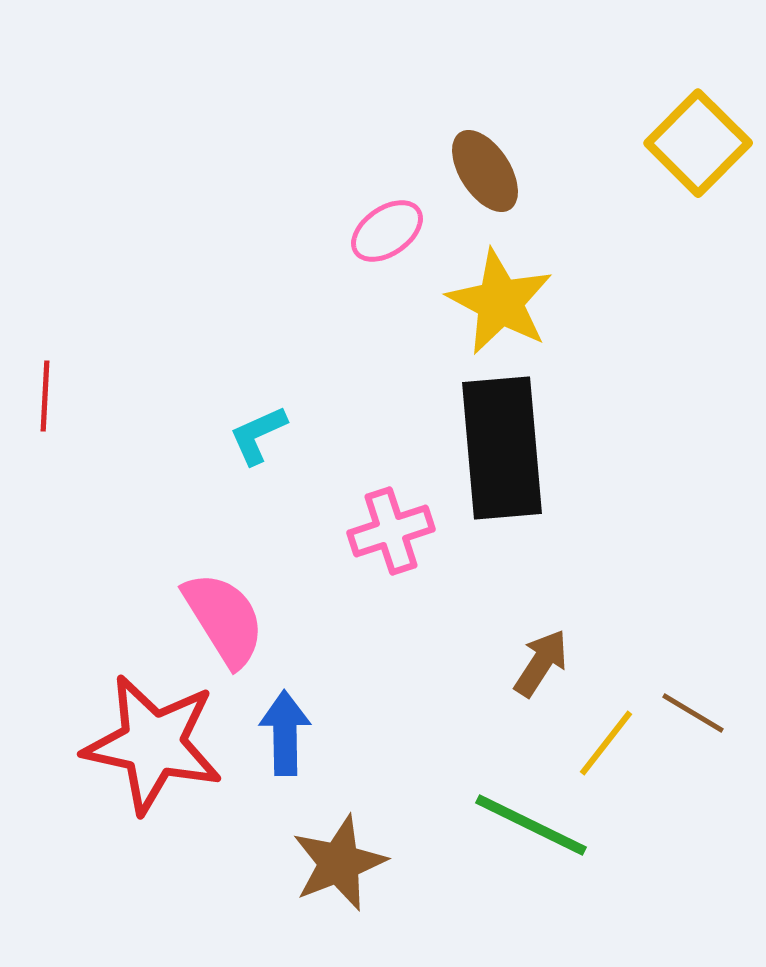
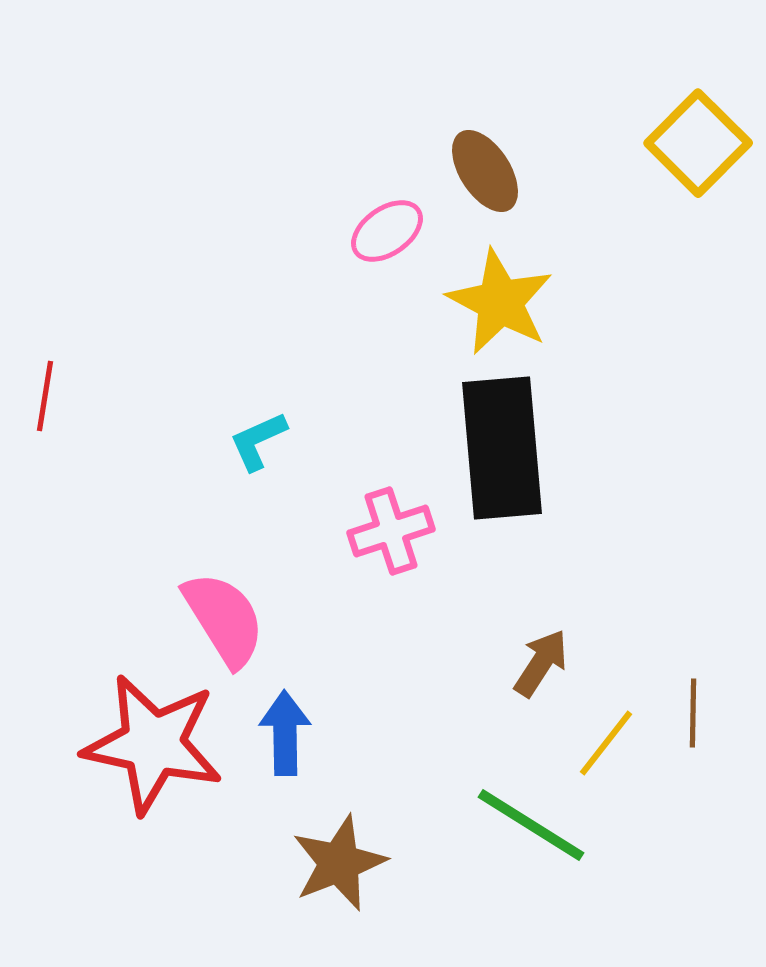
red line: rotated 6 degrees clockwise
cyan L-shape: moved 6 px down
brown line: rotated 60 degrees clockwise
green line: rotated 6 degrees clockwise
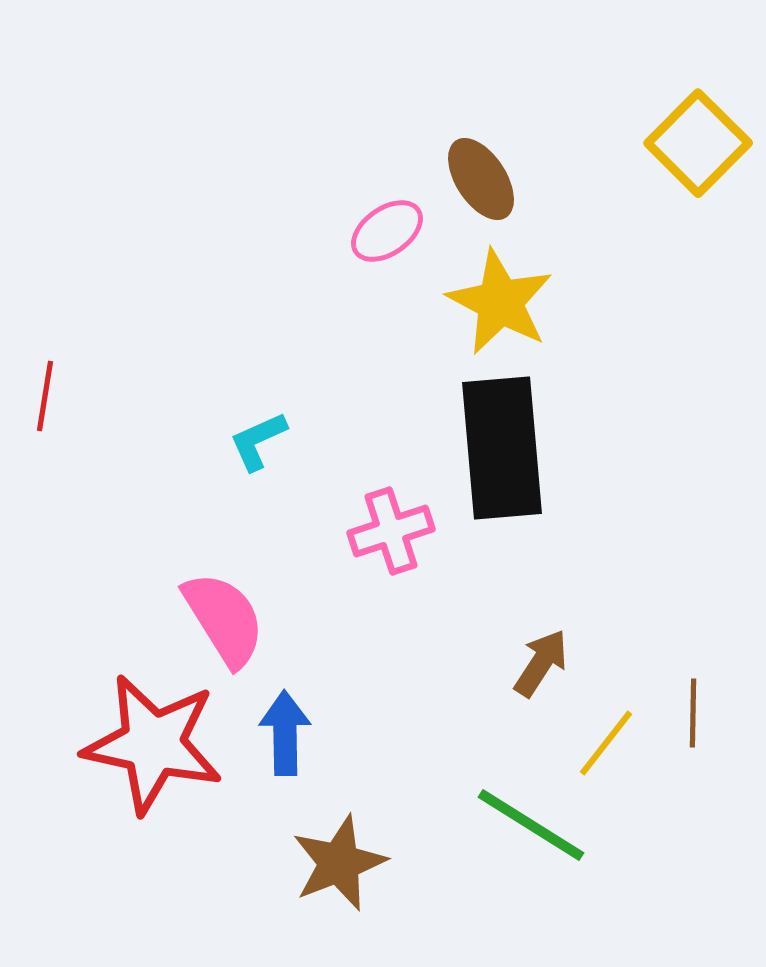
brown ellipse: moved 4 px left, 8 px down
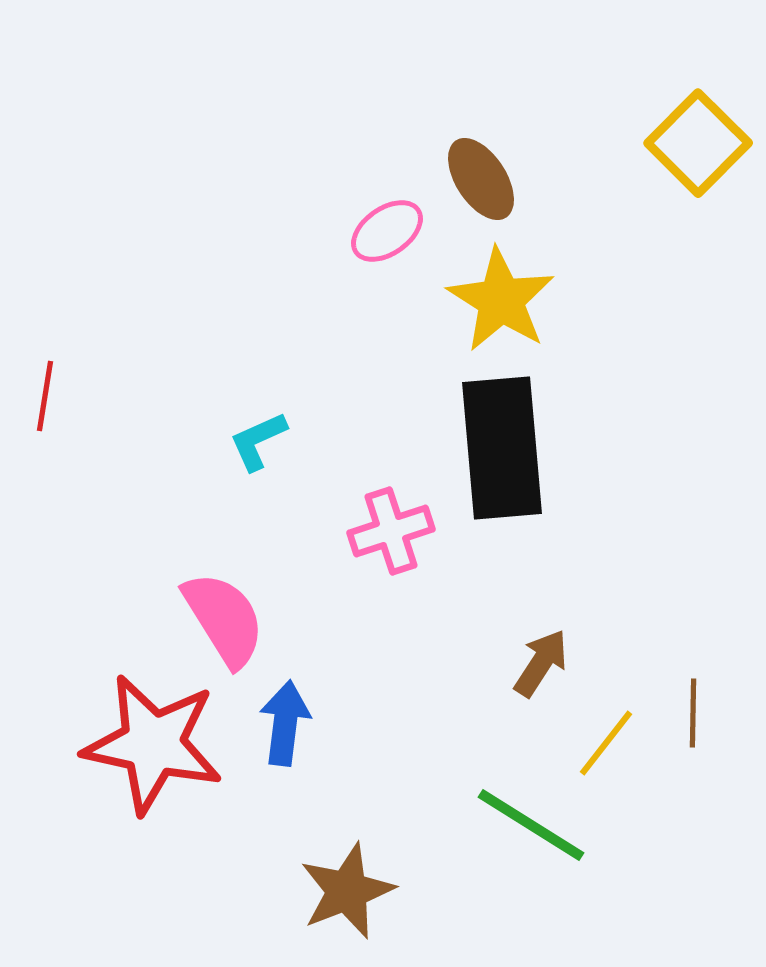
yellow star: moved 1 px right, 2 px up; rotated 4 degrees clockwise
blue arrow: moved 10 px up; rotated 8 degrees clockwise
brown star: moved 8 px right, 28 px down
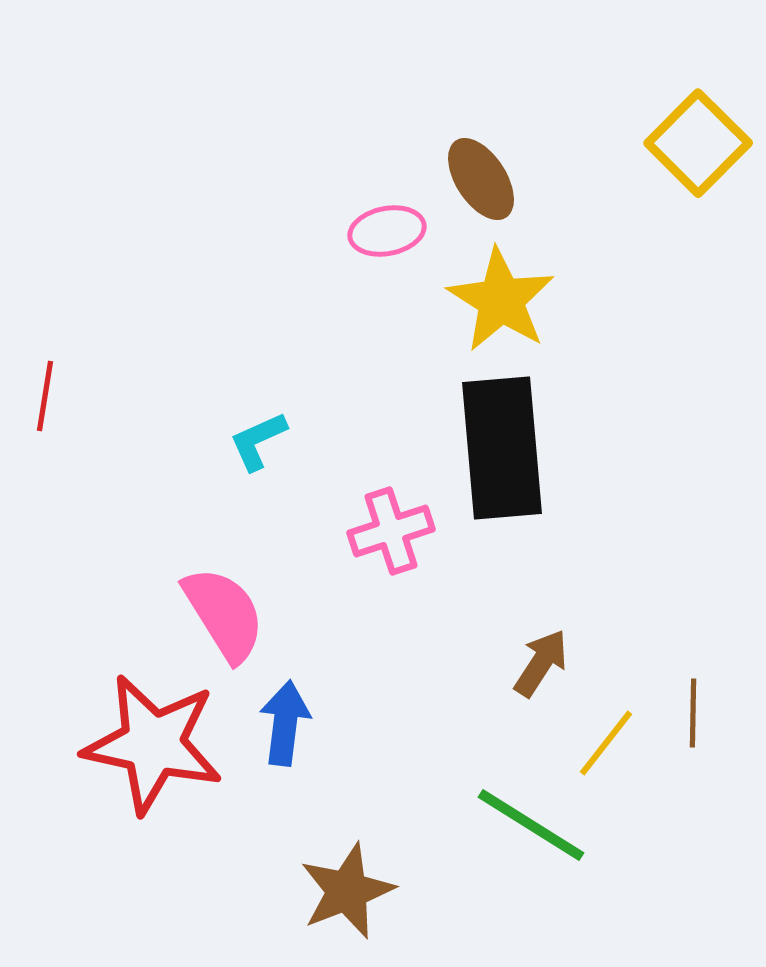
pink ellipse: rotated 24 degrees clockwise
pink semicircle: moved 5 px up
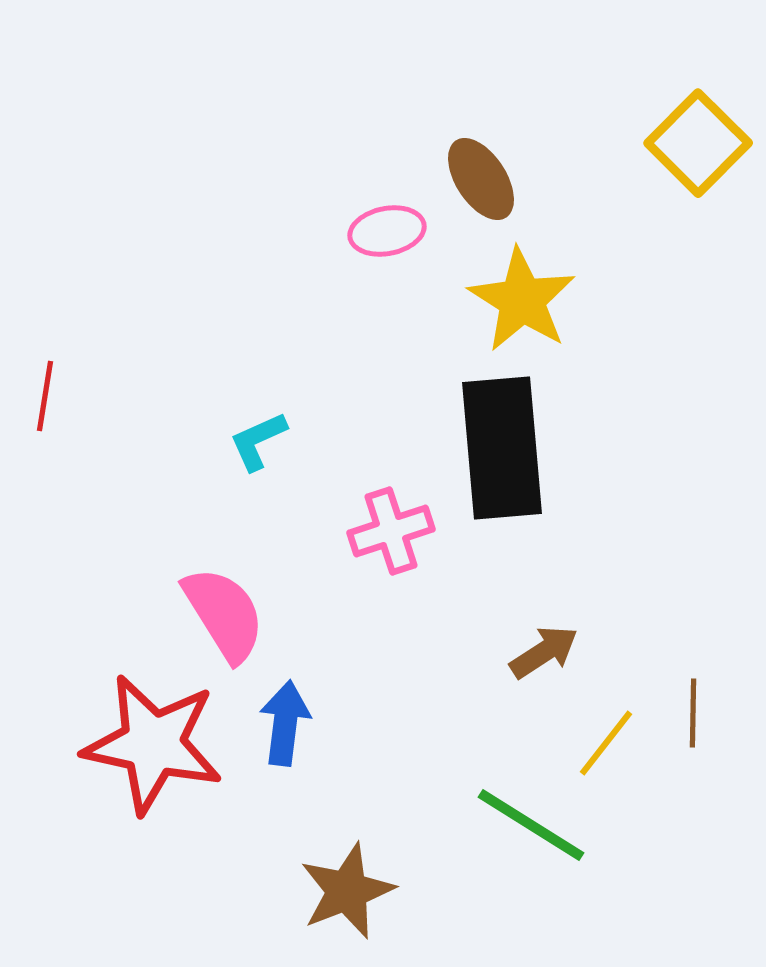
yellow star: moved 21 px right
brown arrow: moved 3 px right, 11 px up; rotated 24 degrees clockwise
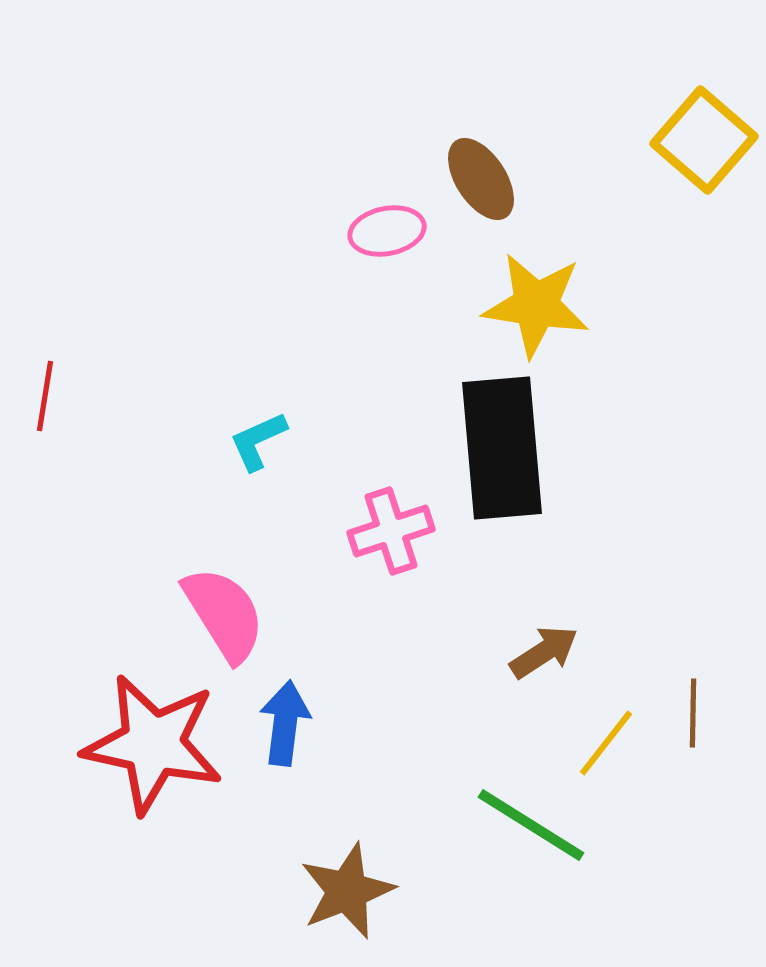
yellow square: moved 6 px right, 3 px up; rotated 4 degrees counterclockwise
yellow star: moved 14 px right, 5 px down; rotated 23 degrees counterclockwise
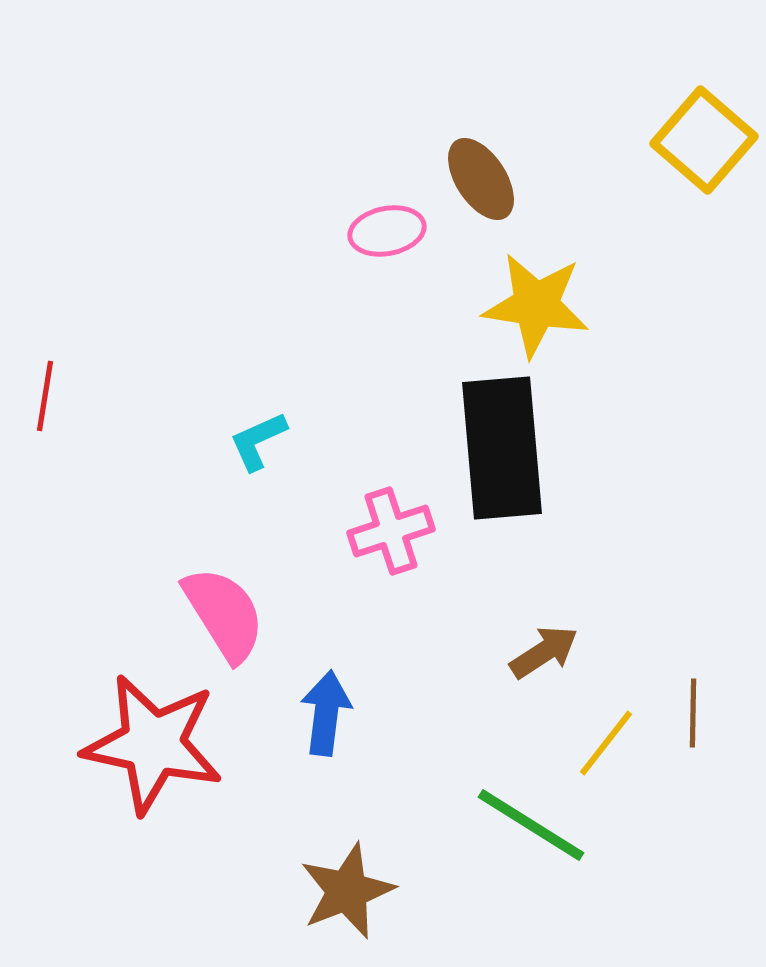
blue arrow: moved 41 px right, 10 px up
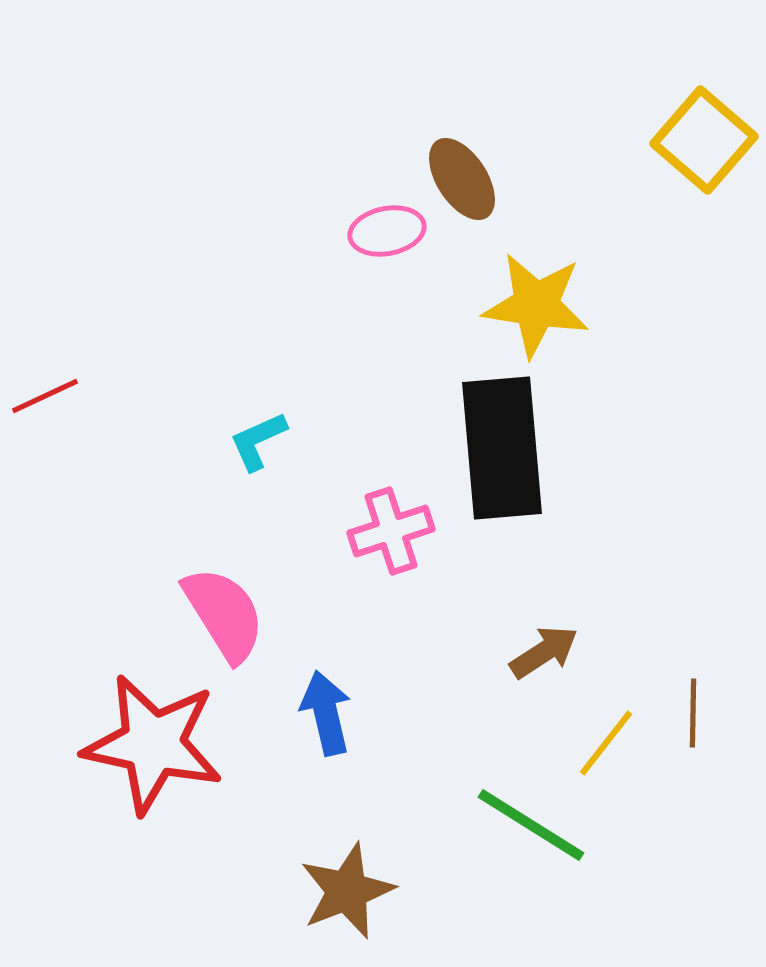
brown ellipse: moved 19 px left
red line: rotated 56 degrees clockwise
blue arrow: rotated 20 degrees counterclockwise
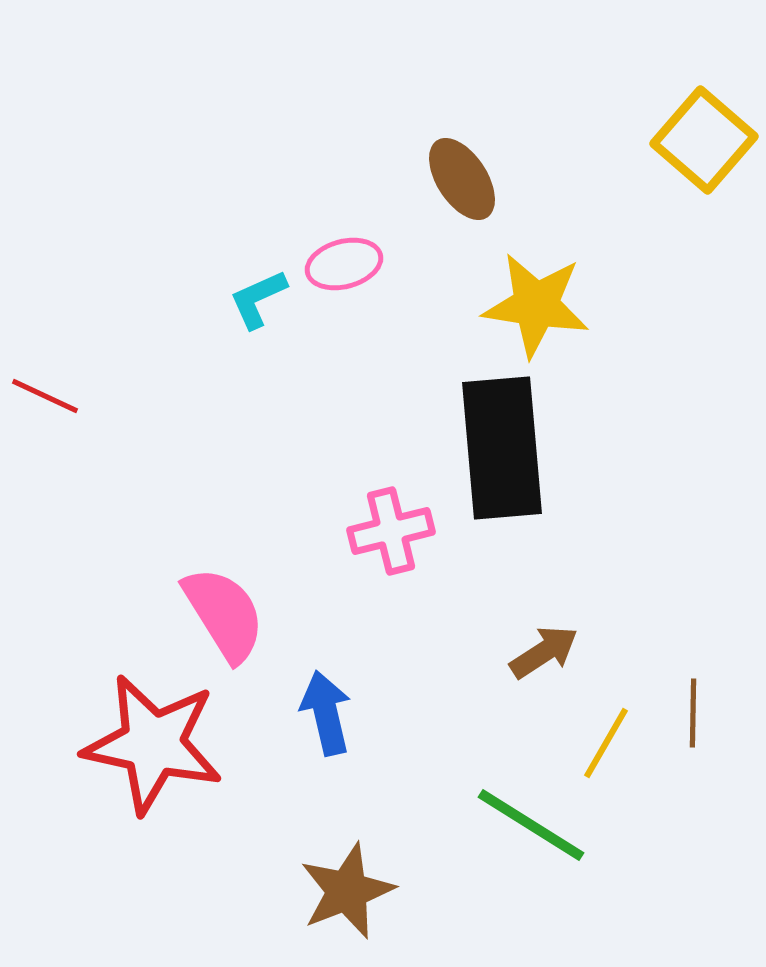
pink ellipse: moved 43 px left, 33 px down; rotated 4 degrees counterclockwise
red line: rotated 50 degrees clockwise
cyan L-shape: moved 142 px up
pink cross: rotated 4 degrees clockwise
yellow line: rotated 8 degrees counterclockwise
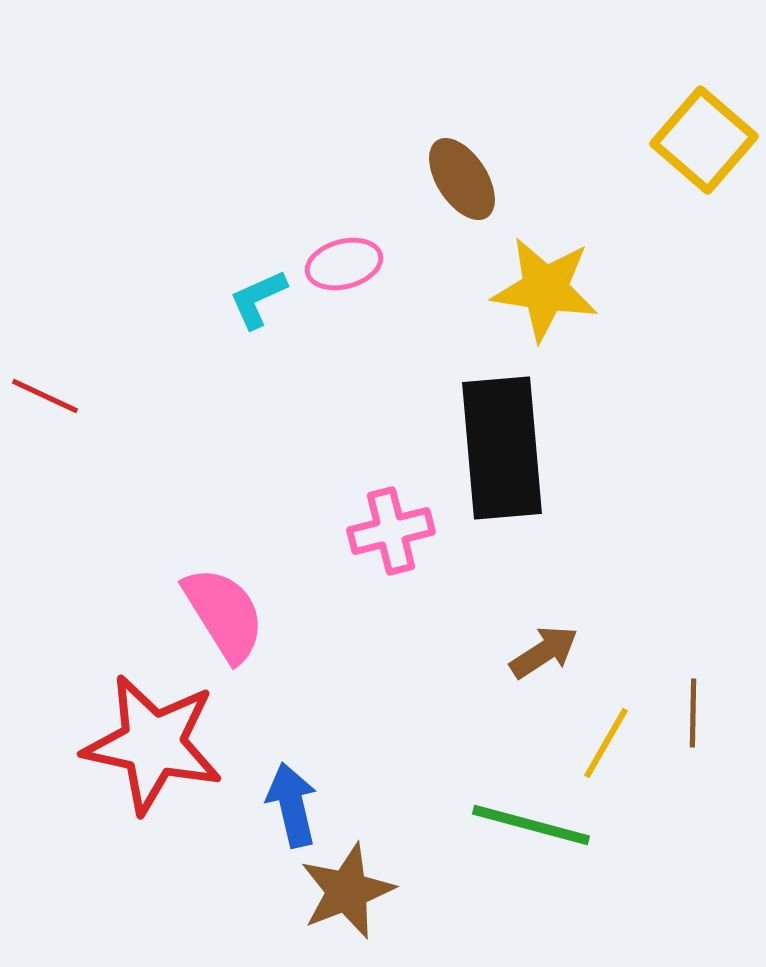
yellow star: moved 9 px right, 16 px up
blue arrow: moved 34 px left, 92 px down
green line: rotated 17 degrees counterclockwise
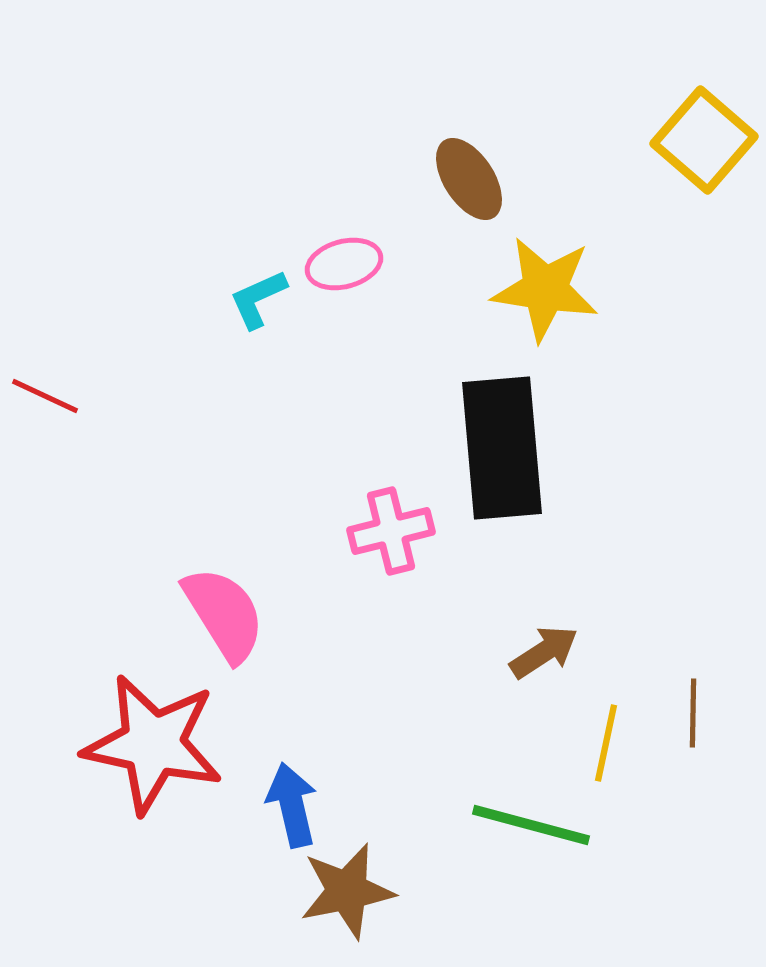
brown ellipse: moved 7 px right
yellow line: rotated 18 degrees counterclockwise
brown star: rotated 10 degrees clockwise
